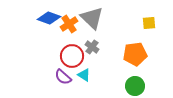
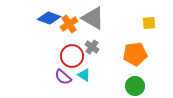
gray triangle: moved 1 px right; rotated 15 degrees counterclockwise
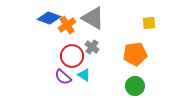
orange cross: moved 2 px left, 1 px down
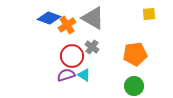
yellow square: moved 9 px up
purple semicircle: moved 3 px right, 2 px up; rotated 120 degrees clockwise
green circle: moved 1 px left
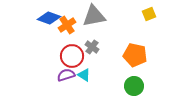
yellow square: rotated 16 degrees counterclockwise
gray triangle: moved 1 px right, 2 px up; rotated 40 degrees counterclockwise
orange pentagon: moved 1 px down; rotated 20 degrees clockwise
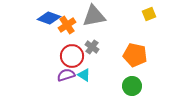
green circle: moved 2 px left
